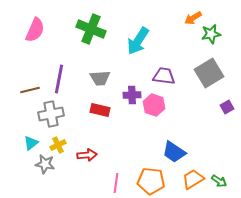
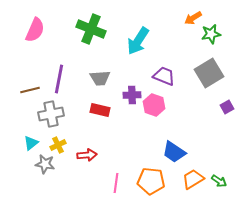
purple trapezoid: rotated 15 degrees clockwise
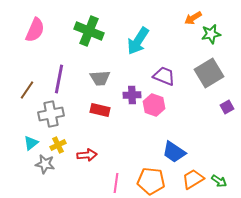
green cross: moved 2 px left, 2 px down
brown line: moved 3 px left; rotated 42 degrees counterclockwise
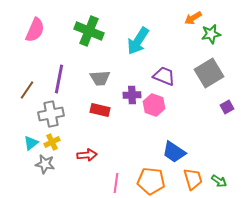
yellow cross: moved 6 px left, 3 px up
orange trapezoid: rotated 105 degrees clockwise
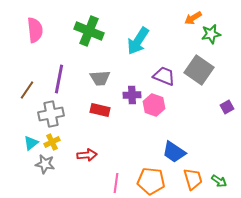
pink semicircle: rotated 30 degrees counterclockwise
gray square: moved 10 px left, 3 px up; rotated 24 degrees counterclockwise
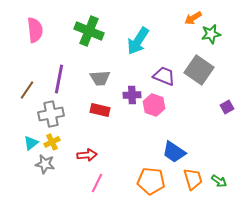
pink line: moved 19 px left; rotated 18 degrees clockwise
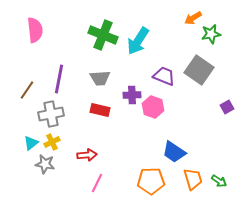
green cross: moved 14 px right, 4 px down
pink hexagon: moved 1 px left, 2 px down
orange pentagon: rotated 8 degrees counterclockwise
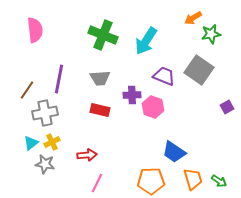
cyan arrow: moved 8 px right
gray cross: moved 6 px left, 1 px up
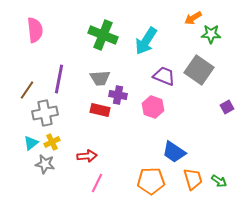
green star: rotated 12 degrees clockwise
purple cross: moved 14 px left; rotated 12 degrees clockwise
red arrow: moved 1 px down
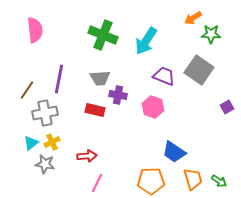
red rectangle: moved 5 px left
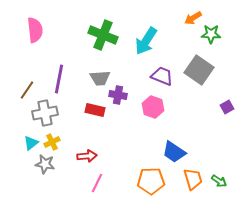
purple trapezoid: moved 2 px left
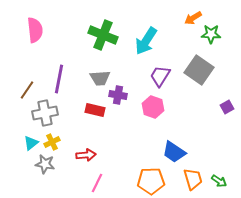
purple trapezoid: moved 2 px left; rotated 80 degrees counterclockwise
red arrow: moved 1 px left, 1 px up
